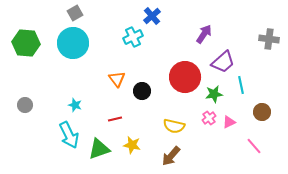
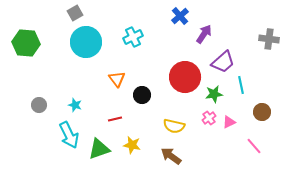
blue cross: moved 28 px right
cyan circle: moved 13 px right, 1 px up
black circle: moved 4 px down
gray circle: moved 14 px right
brown arrow: rotated 85 degrees clockwise
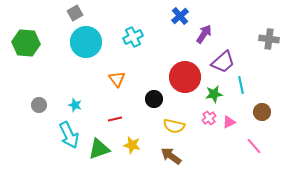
black circle: moved 12 px right, 4 px down
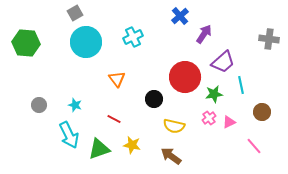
red line: moved 1 px left; rotated 40 degrees clockwise
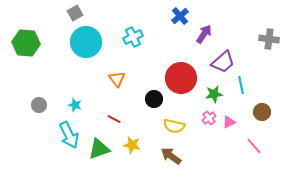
red circle: moved 4 px left, 1 px down
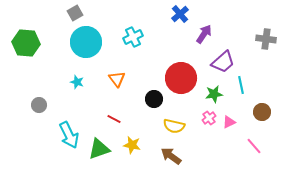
blue cross: moved 2 px up
gray cross: moved 3 px left
cyan star: moved 2 px right, 23 px up
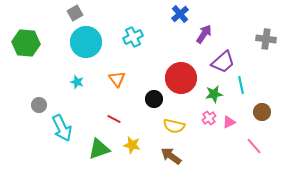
cyan arrow: moved 7 px left, 7 px up
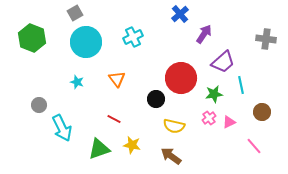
green hexagon: moved 6 px right, 5 px up; rotated 16 degrees clockwise
black circle: moved 2 px right
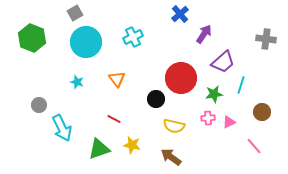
cyan line: rotated 30 degrees clockwise
pink cross: moved 1 px left; rotated 32 degrees clockwise
brown arrow: moved 1 px down
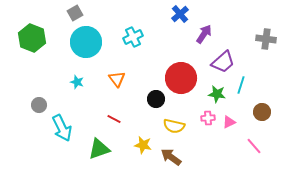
green star: moved 3 px right; rotated 18 degrees clockwise
yellow star: moved 11 px right
